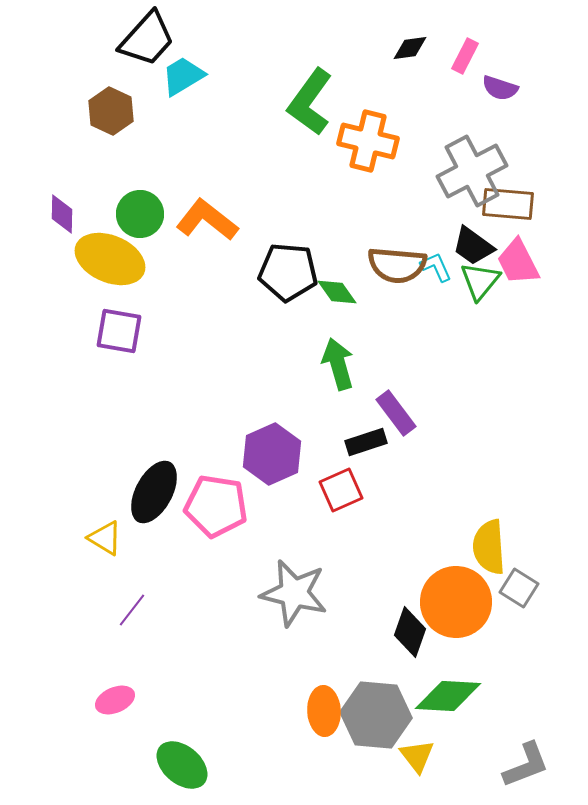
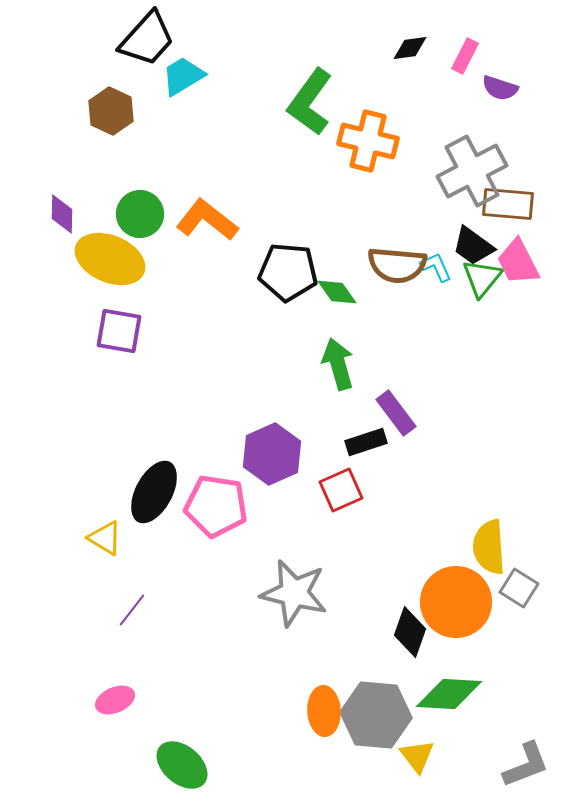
green triangle at (480, 281): moved 2 px right, 3 px up
green diamond at (448, 696): moved 1 px right, 2 px up
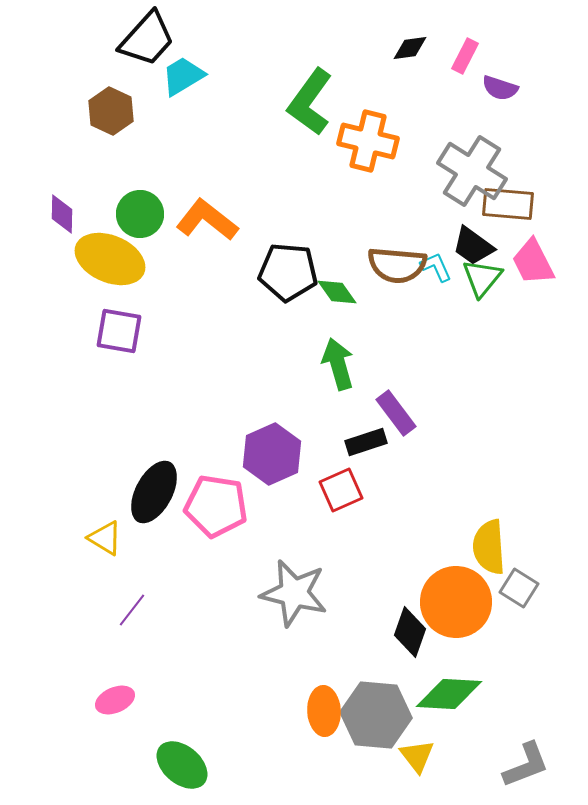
gray cross at (472, 171): rotated 30 degrees counterclockwise
pink trapezoid at (518, 262): moved 15 px right
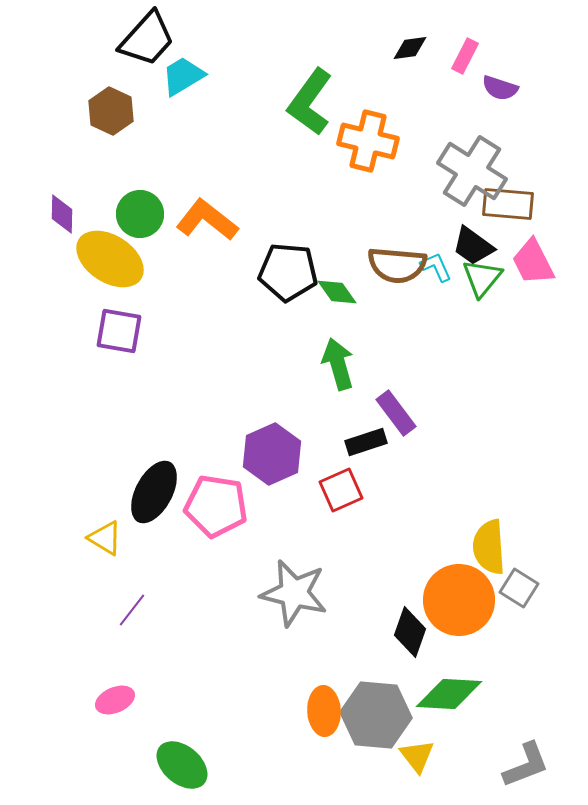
yellow ellipse at (110, 259): rotated 10 degrees clockwise
orange circle at (456, 602): moved 3 px right, 2 px up
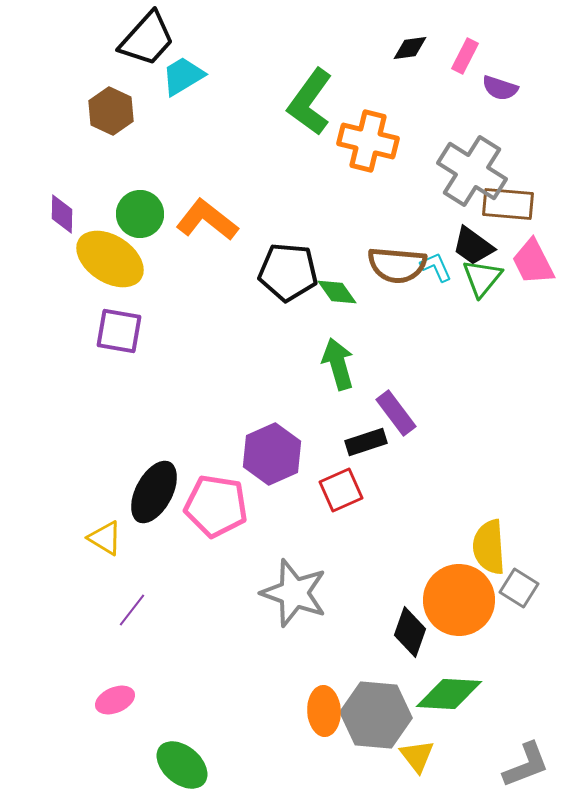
gray star at (294, 593): rotated 6 degrees clockwise
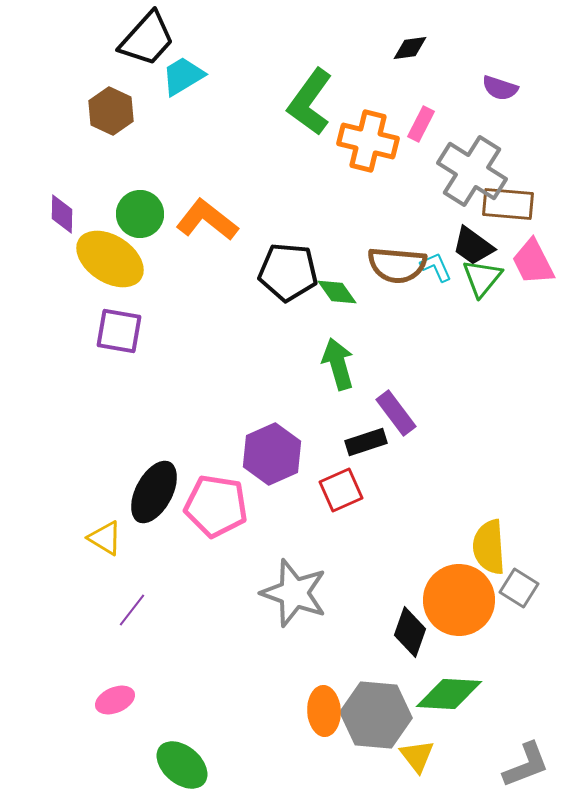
pink rectangle at (465, 56): moved 44 px left, 68 px down
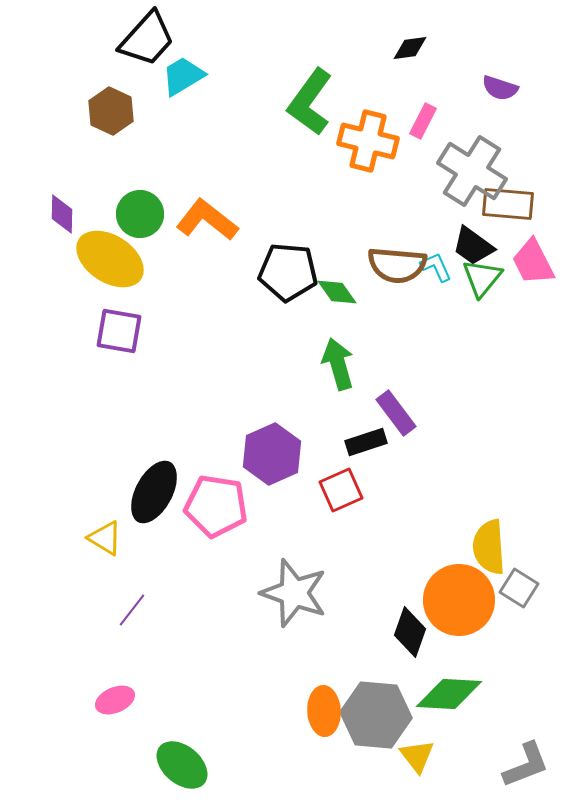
pink rectangle at (421, 124): moved 2 px right, 3 px up
